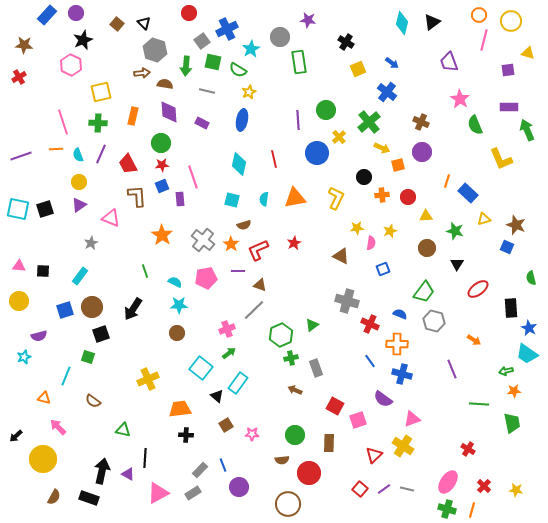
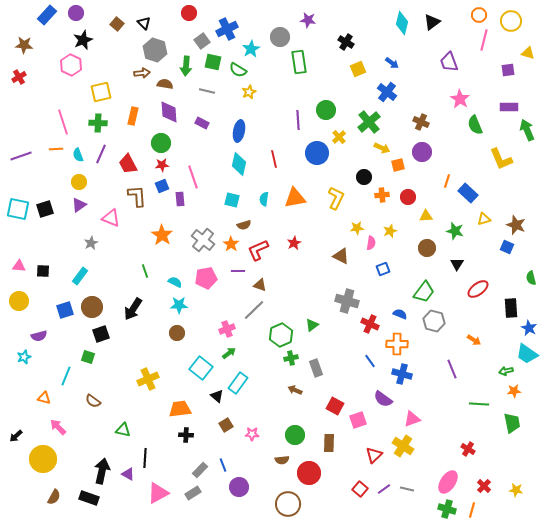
blue ellipse at (242, 120): moved 3 px left, 11 px down
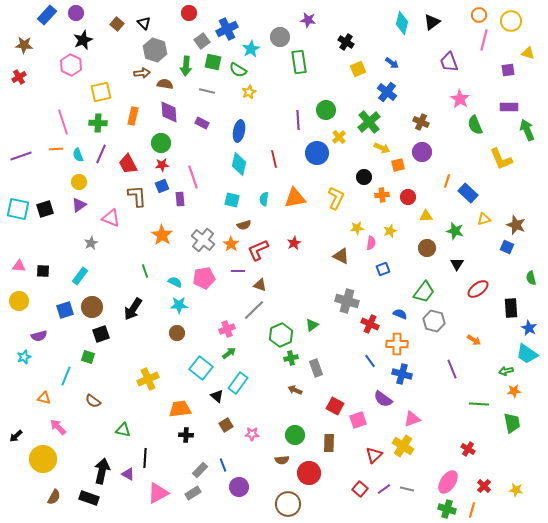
pink pentagon at (206, 278): moved 2 px left
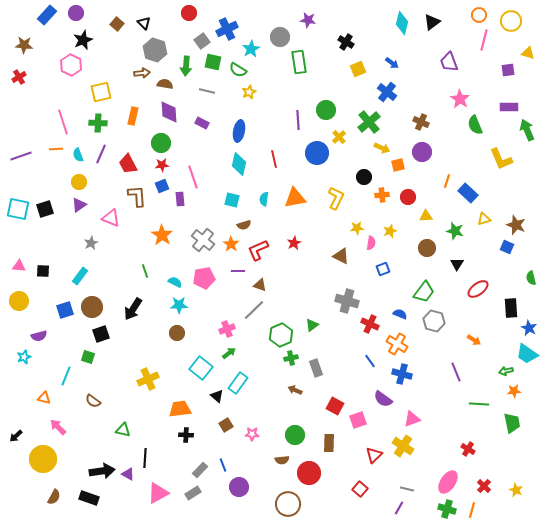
orange cross at (397, 344): rotated 30 degrees clockwise
purple line at (452, 369): moved 4 px right, 3 px down
black arrow at (102, 471): rotated 70 degrees clockwise
purple line at (384, 489): moved 15 px right, 19 px down; rotated 24 degrees counterclockwise
yellow star at (516, 490): rotated 16 degrees clockwise
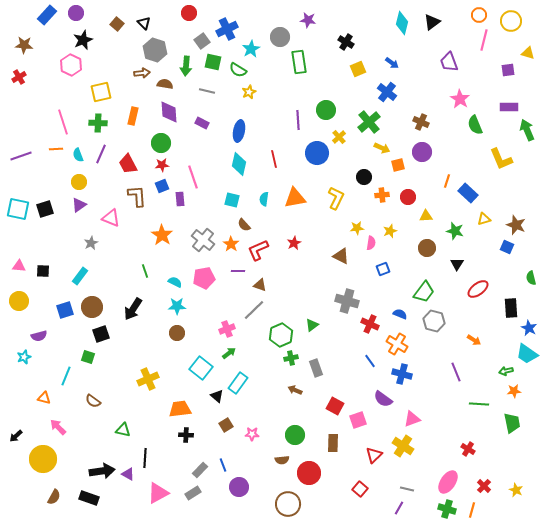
brown semicircle at (244, 225): rotated 64 degrees clockwise
cyan star at (179, 305): moved 2 px left, 1 px down
brown rectangle at (329, 443): moved 4 px right
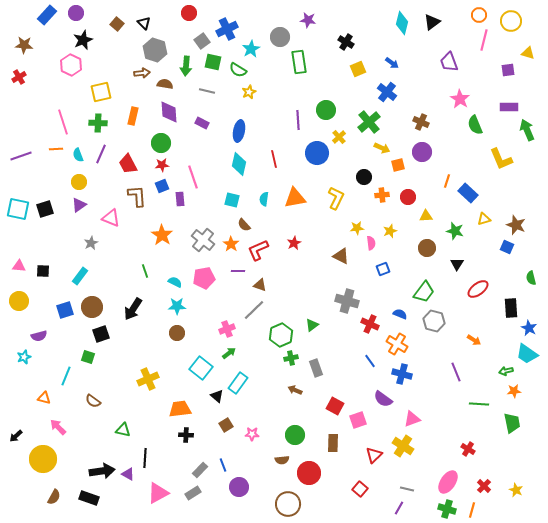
pink semicircle at (371, 243): rotated 16 degrees counterclockwise
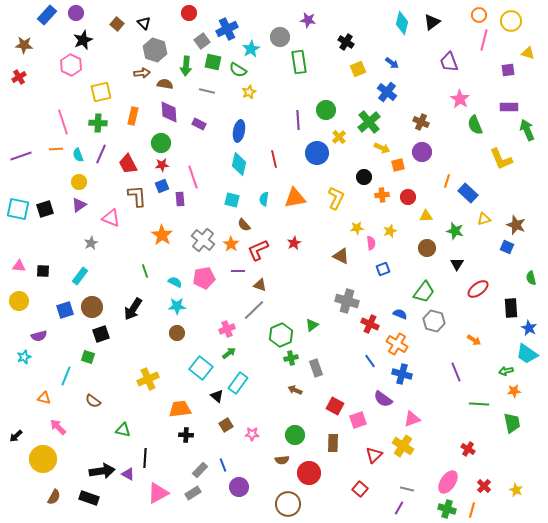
purple rectangle at (202, 123): moved 3 px left, 1 px down
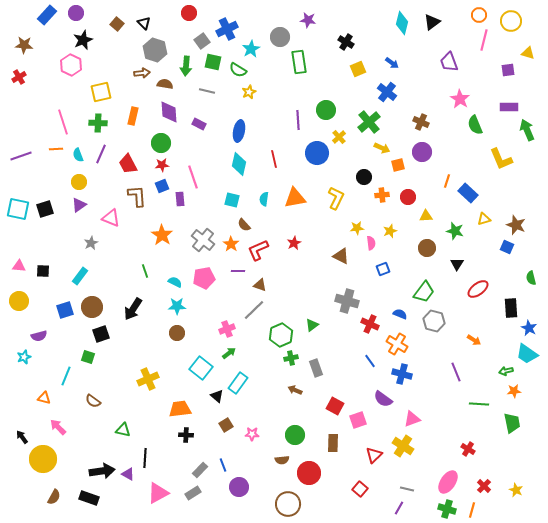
black arrow at (16, 436): moved 6 px right, 1 px down; rotated 96 degrees clockwise
